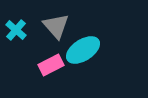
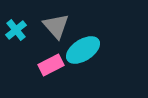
cyan cross: rotated 10 degrees clockwise
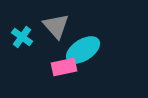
cyan cross: moved 6 px right, 7 px down; rotated 15 degrees counterclockwise
pink rectangle: moved 13 px right, 2 px down; rotated 15 degrees clockwise
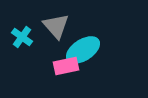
pink rectangle: moved 2 px right, 1 px up
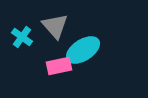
gray triangle: moved 1 px left
pink rectangle: moved 7 px left
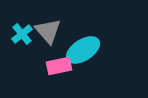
gray triangle: moved 7 px left, 5 px down
cyan cross: moved 3 px up; rotated 15 degrees clockwise
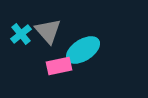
cyan cross: moved 1 px left
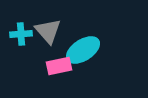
cyan cross: rotated 35 degrees clockwise
